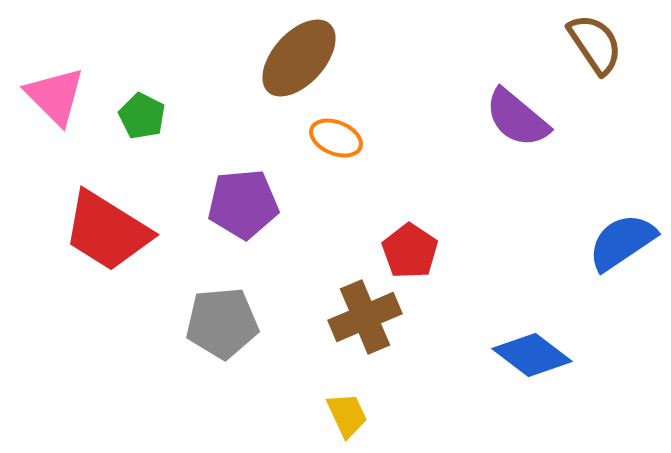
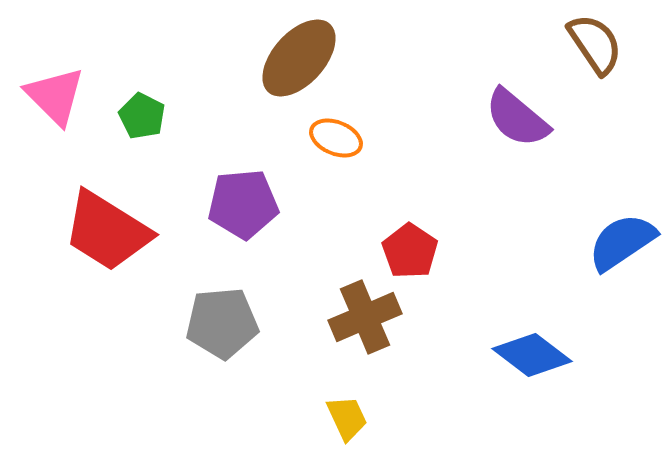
yellow trapezoid: moved 3 px down
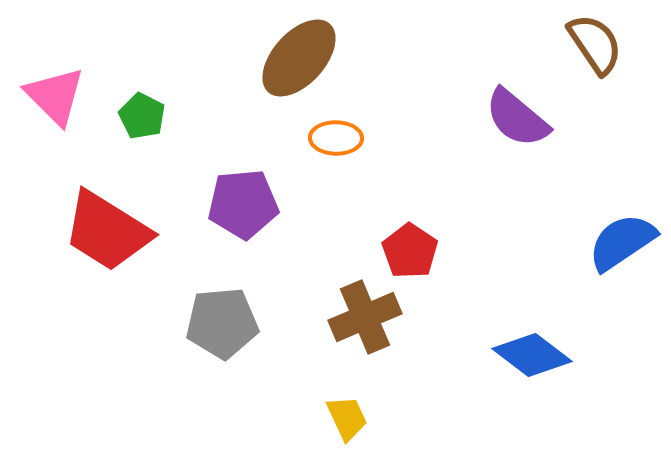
orange ellipse: rotated 21 degrees counterclockwise
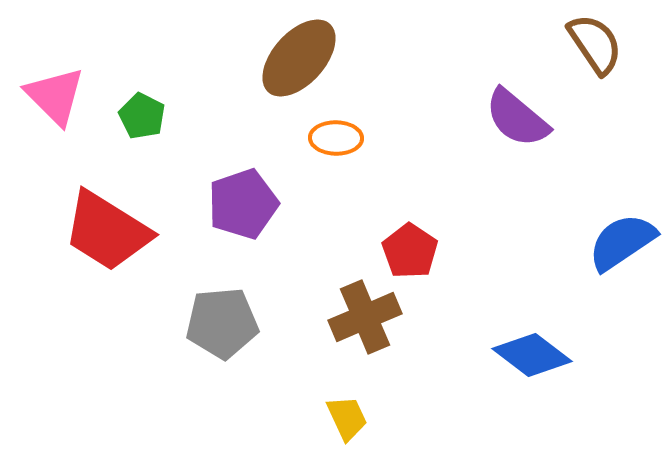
purple pentagon: rotated 14 degrees counterclockwise
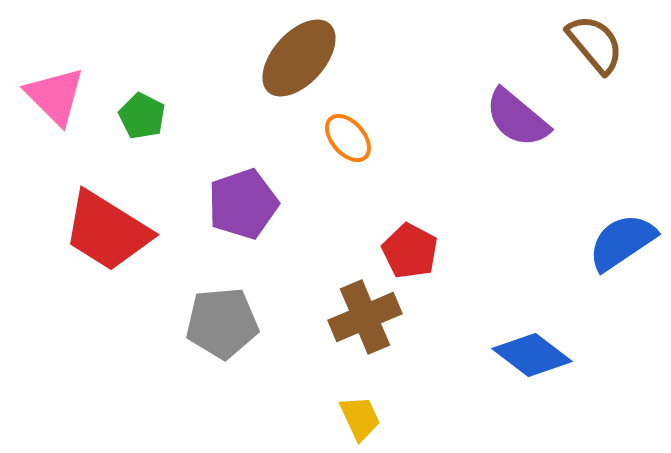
brown semicircle: rotated 6 degrees counterclockwise
orange ellipse: moved 12 px right; rotated 48 degrees clockwise
red pentagon: rotated 6 degrees counterclockwise
yellow trapezoid: moved 13 px right
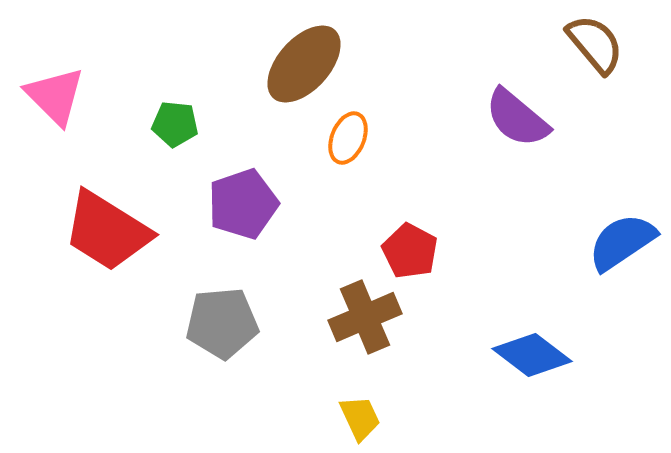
brown ellipse: moved 5 px right, 6 px down
green pentagon: moved 33 px right, 8 px down; rotated 21 degrees counterclockwise
orange ellipse: rotated 63 degrees clockwise
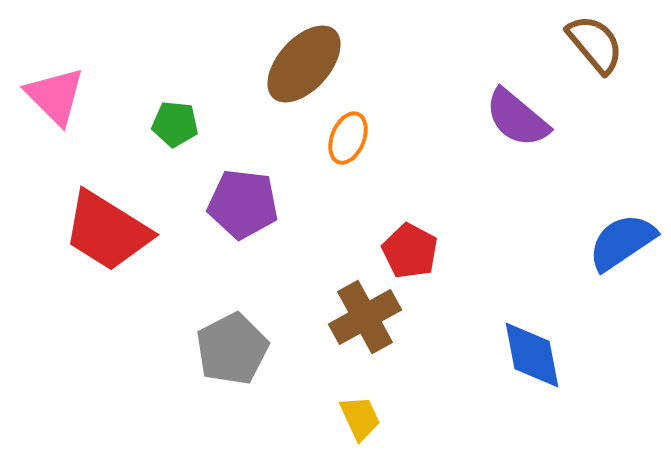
purple pentagon: rotated 26 degrees clockwise
brown cross: rotated 6 degrees counterclockwise
gray pentagon: moved 10 px right, 26 px down; rotated 22 degrees counterclockwise
blue diamond: rotated 42 degrees clockwise
